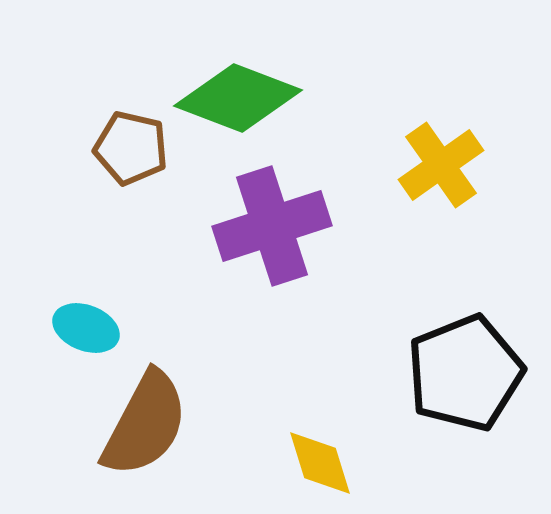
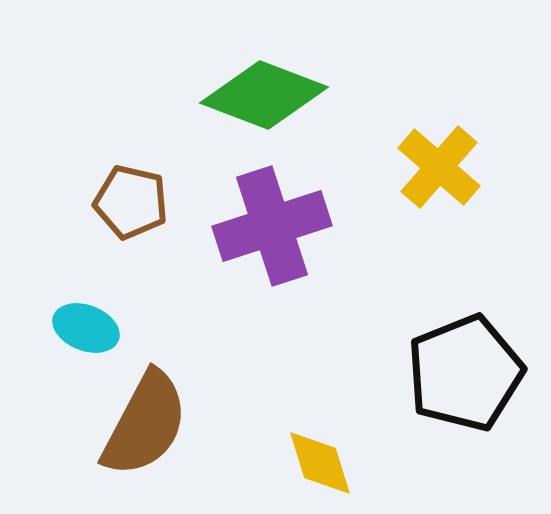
green diamond: moved 26 px right, 3 px up
brown pentagon: moved 54 px down
yellow cross: moved 2 px left, 2 px down; rotated 14 degrees counterclockwise
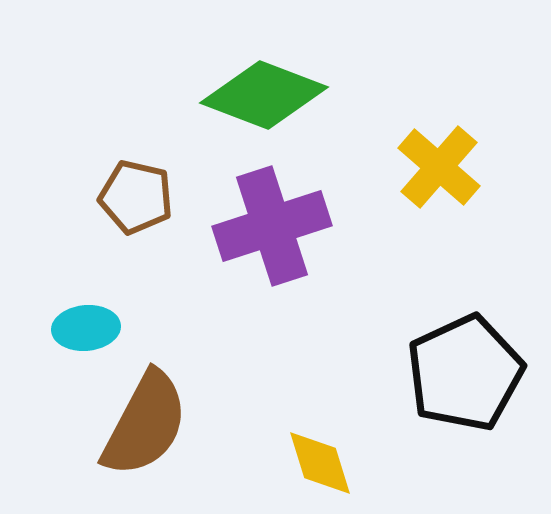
brown pentagon: moved 5 px right, 5 px up
cyan ellipse: rotated 26 degrees counterclockwise
black pentagon: rotated 3 degrees counterclockwise
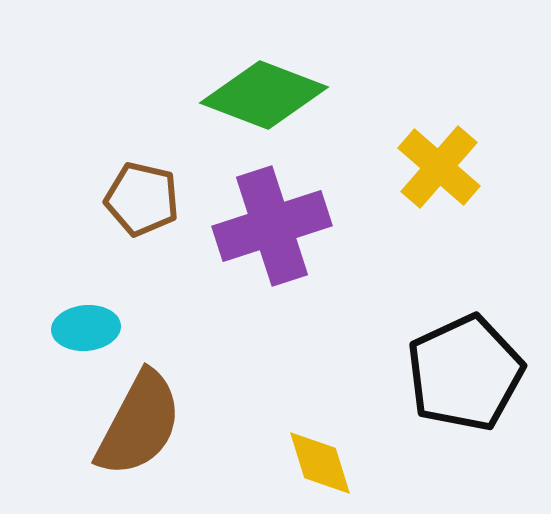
brown pentagon: moved 6 px right, 2 px down
brown semicircle: moved 6 px left
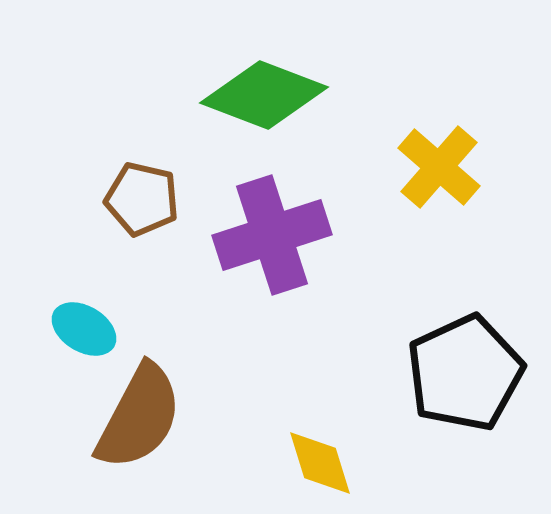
purple cross: moved 9 px down
cyan ellipse: moved 2 px left, 1 px down; rotated 36 degrees clockwise
brown semicircle: moved 7 px up
